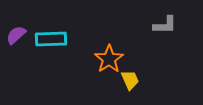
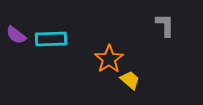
gray L-shape: rotated 90 degrees counterclockwise
purple semicircle: rotated 100 degrees counterclockwise
yellow trapezoid: rotated 25 degrees counterclockwise
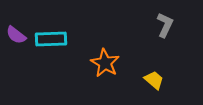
gray L-shape: rotated 25 degrees clockwise
orange star: moved 4 px left, 4 px down; rotated 8 degrees counterclockwise
yellow trapezoid: moved 24 px right
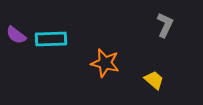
orange star: rotated 16 degrees counterclockwise
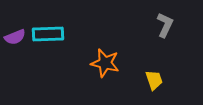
purple semicircle: moved 1 px left, 2 px down; rotated 60 degrees counterclockwise
cyan rectangle: moved 3 px left, 5 px up
yellow trapezoid: rotated 30 degrees clockwise
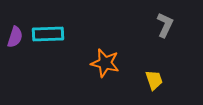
purple semicircle: rotated 50 degrees counterclockwise
